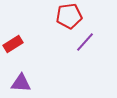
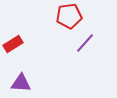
purple line: moved 1 px down
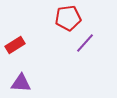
red pentagon: moved 1 px left, 2 px down
red rectangle: moved 2 px right, 1 px down
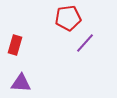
red rectangle: rotated 42 degrees counterclockwise
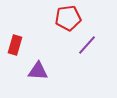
purple line: moved 2 px right, 2 px down
purple triangle: moved 17 px right, 12 px up
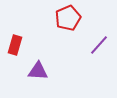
red pentagon: rotated 15 degrees counterclockwise
purple line: moved 12 px right
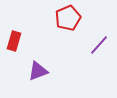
red rectangle: moved 1 px left, 4 px up
purple triangle: rotated 25 degrees counterclockwise
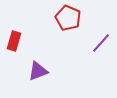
red pentagon: rotated 25 degrees counterclockwise
purple line: moved 2 px right, 2 px up
